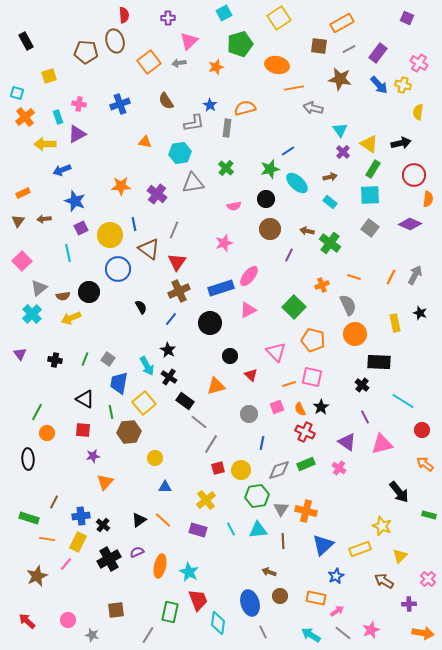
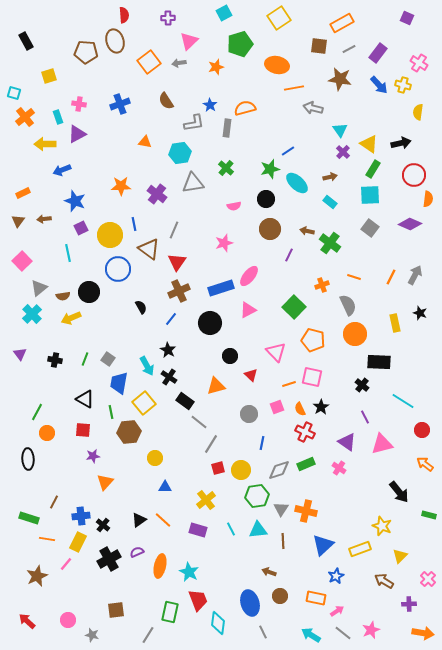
cyan square at (17, 93): moved 3 px left
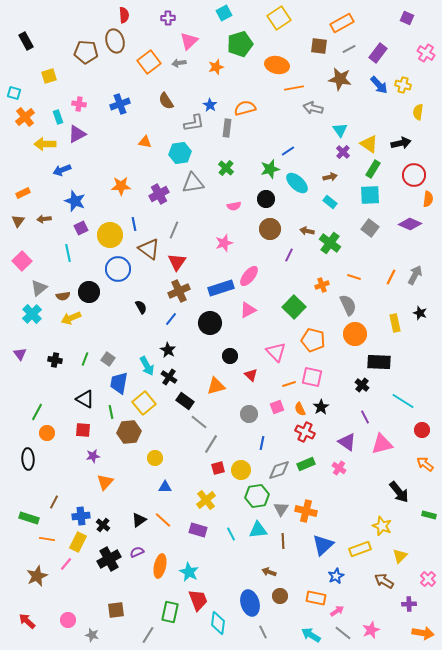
pink cross at (419, 63): moved 7 px right, 10 px up
purple cross at (157, 194): moved 2 px right; rotated 24 degrees clockwise
cyan line at (231, 529): moved 5 px down
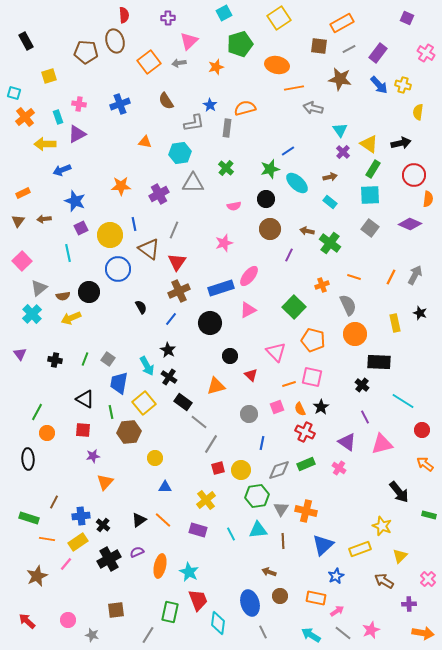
gray triangle at (193, 183): rotated 10 degrees clockwise
black rectangle at (185, 401): moved 2 px left, 1 px down
yellow rectangle at (78, 542): rotated 30 degrees clockwise
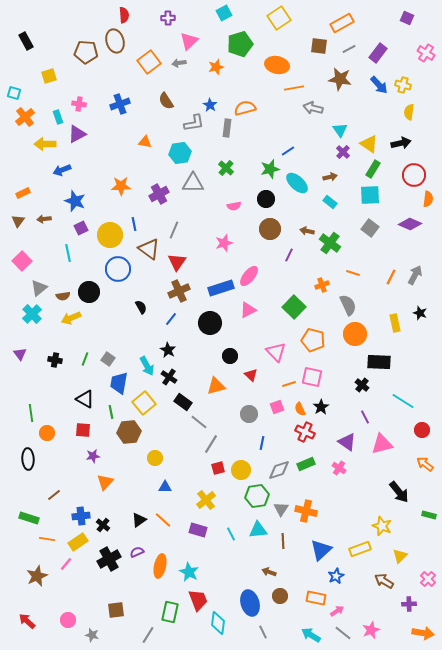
yellow semicircle at (418, 112): moved 9 px left
orange line at (354, 277): moved 1 px left, 4 px up
green line at (37, 412): moved 6 px left, 1 px down; rotated 36 degrees counterclockwise
brown line at (54, 502): moved 7 px up; rotated 24 degrees clockwise
blue triangle at (323, 545): moved 2 px left, 5 px down
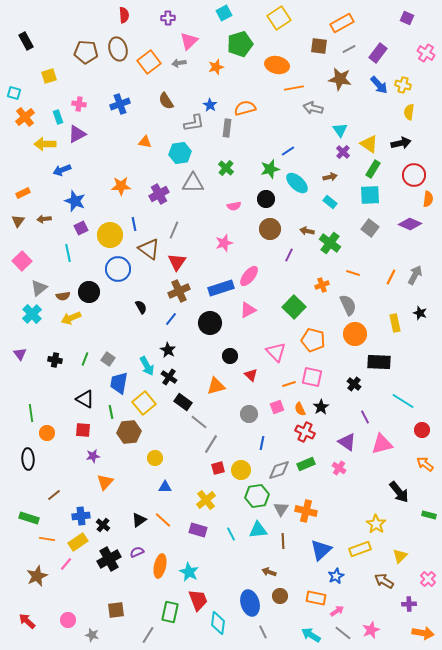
brown ellipse at (115, 41): moved 3 px right, 8 px down
black cross at (362, 385): moved 8 px left, 1 px up
yellow star at (382, 526): moved 6 px left, 2 px up; rotated 12 degrees clockwise
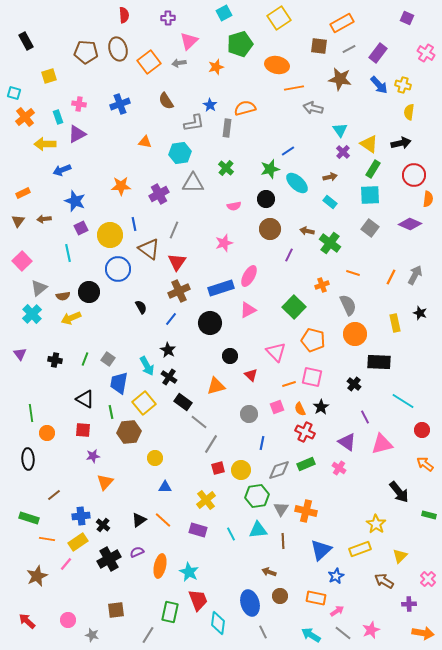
pink ellipse at (249, 276): rotated 10 degrees counterclockwise
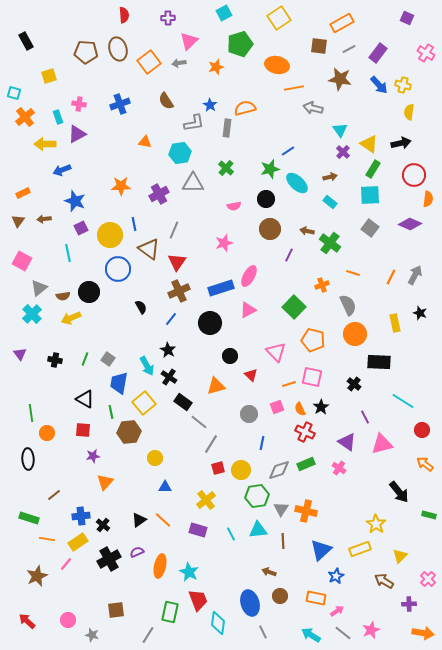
pink square at (22, 261): rotated 18 degrees counterclockwise
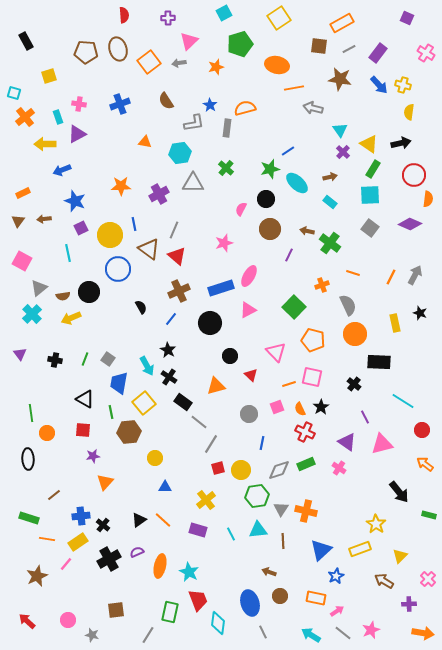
pink semicircle at (234, 206): moved 7 px right, 3 px down; rotated 128 degrees clockwise
red triangle at (177, 262): moved 6 px up; rotated 24 degrees counterclockwise
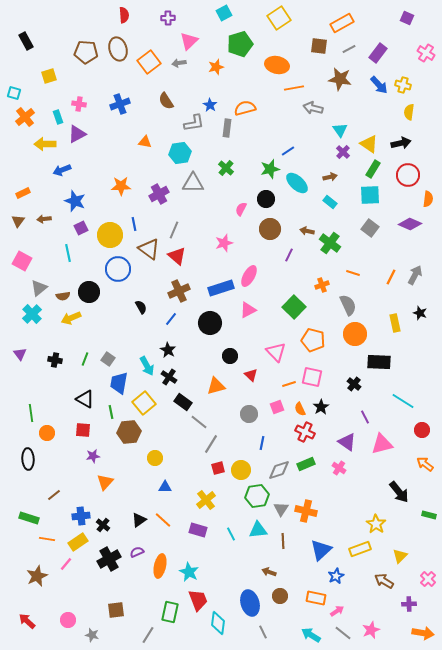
red circle at (414, 175): moved 6 px left
